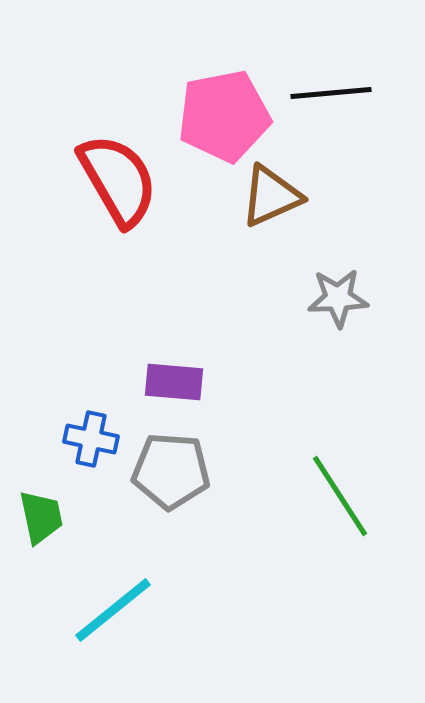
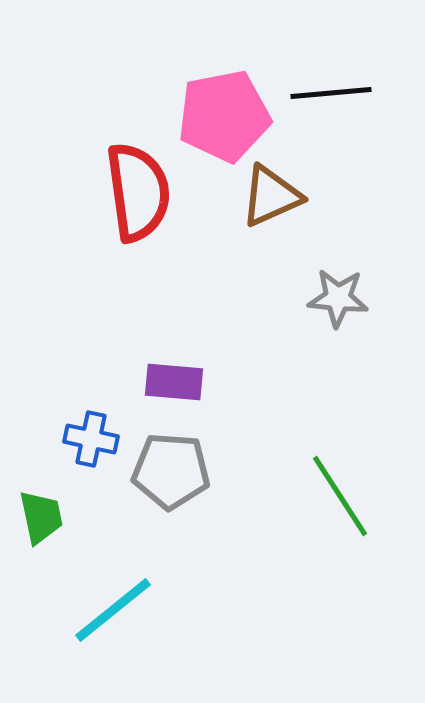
red semicircle: moved 20 px right, 12 px down; rotated 22 degrees clockwise
gray star: rotated 8 degrees clockwise
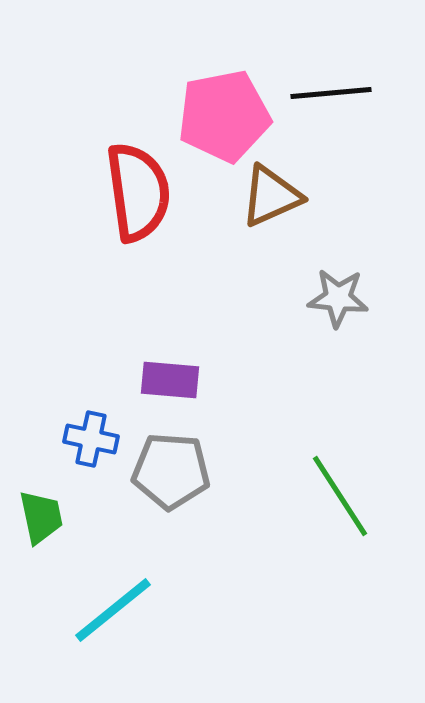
purple rectangle: moved 4 px left, 2 px up
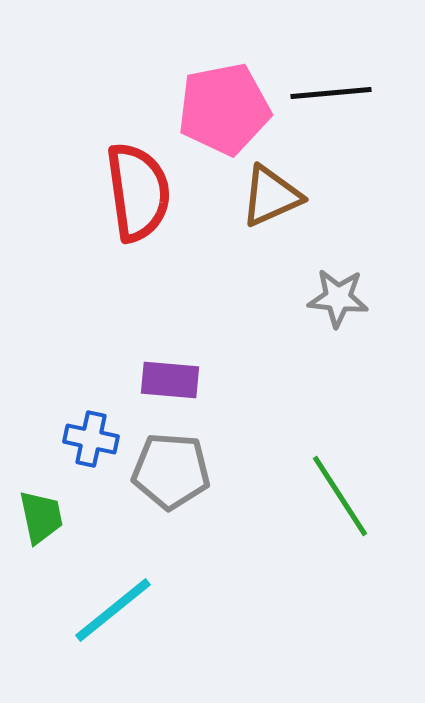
pink pentagon: moved 7 px up
